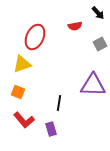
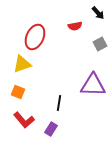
purple rectangle: rotated 48 degrees clockwise
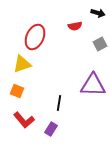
black arrow: rotated 32 degrees counterclockwise
orange square: moved 1 px left, 1 px up
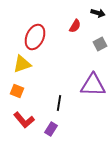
red semicircle: rotated 48 degrees counterclockwise
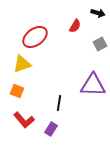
red ellipse: rotated 30 degrees clockwise
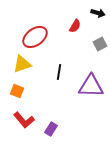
purple triangle: moved 2 px left, 1 px down
black line: moved 31 px up
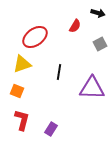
purple triangle: moved 1 px right, 2 px down
red L-shape: moved 2 px left; rotated 125 degrees counterclockwise
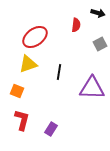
red semicircle: moved 1 px right, 1 px up; rotated 24 degrees counterclockwise
yellow triangle: moved 6 px right
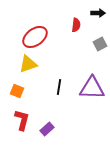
black arrow: rotated 16 degrees counterclockwise
black line: moved 15 px down
purple rectangle: moved 4 px left; rotated 16 degrees clockwise
